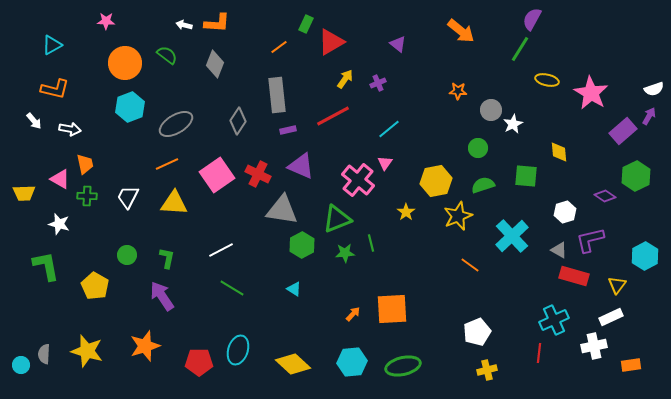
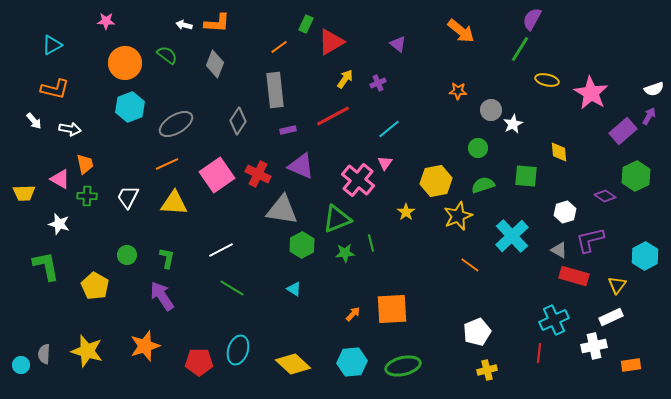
gray rectangle at (277, 95): moved 2 px left, 5 px up
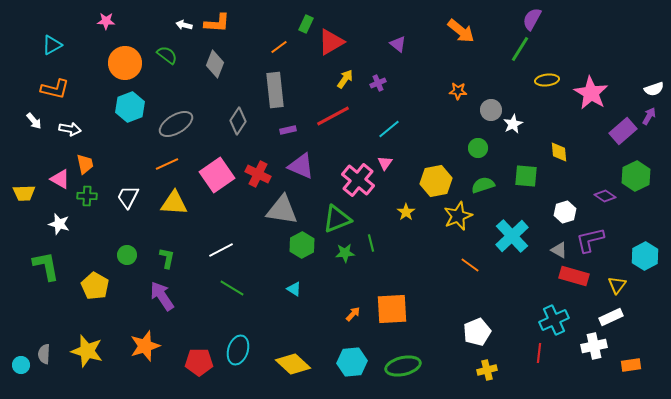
yellow ellipse at (547, 80): rotated 20 degrees counterclockwise
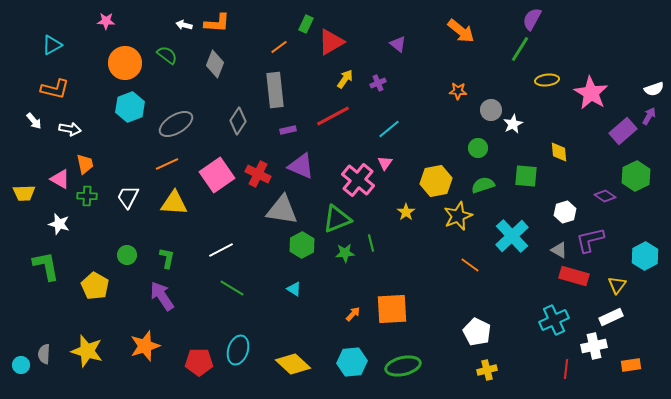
white pentagon at (477, 332): rotated 24 degrees counterclockwise
red line at (539, 353): moved 27 px right, 16 px down
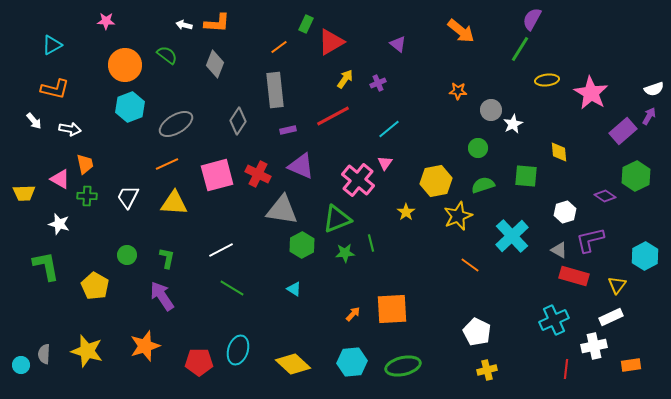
orange circle at (125, 63): moved 2 px down
pink square at (217, 175): rotated 20 degrees clockwise
